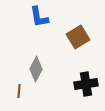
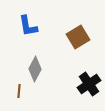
blue L-shape: moved 11 px left, 9 px down
gray diamond: moved 1 px left
black cross: moved 3 px right; rotated 25 degrees counterclockwise
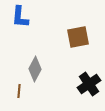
blue L-shape: moved 8 px left, 9 px up; rotated 15 degrees clockwise
brown square: rotated 20 degrees clockwise
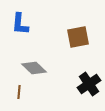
blue L-shape: moved 7 px down
gray diamond: moved 1 px left, 1 px up; rotated 75 degrees counterclockwise
brown line: moved 1 px down
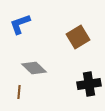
blue L-shape: rotated 65 degrees clockwise
brown square: rotated 20 degrees counterclockwise
black cross: rotated 25 degrees clockwise
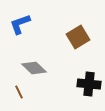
black cross: rotated 15 degrees clockwise
brown line: rotated 32 degrees counterclockwise
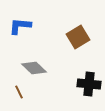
blue L-shape: moved 2 px down; rotated 25 degrees clockwise
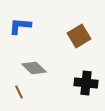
brown square: moved 1 px right, 1 px up
black cross: moved 3 px left, 1 px up
